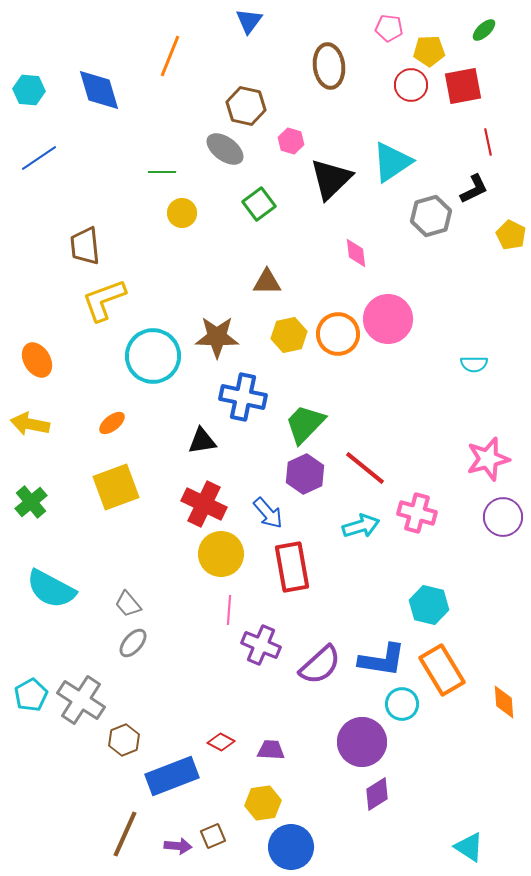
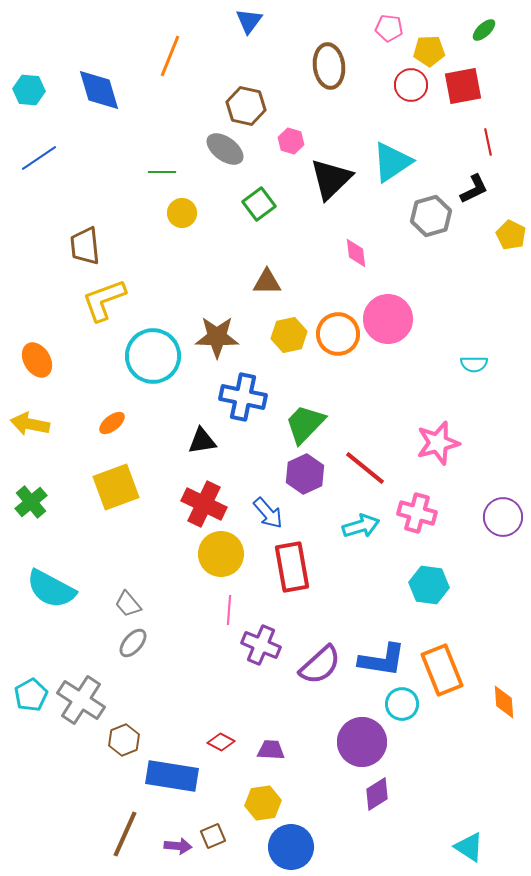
pink star at (488, 459): moved 50 px left, 16 px up
cyan hexagon at (429, 605): moved 20 px up; rotated 6 degrees counterclockwise
orange rectangle at (442, 670): rotated 9 degrees clockwise
blue rectangle at (172, 776): rotated 30 degrees clockwise
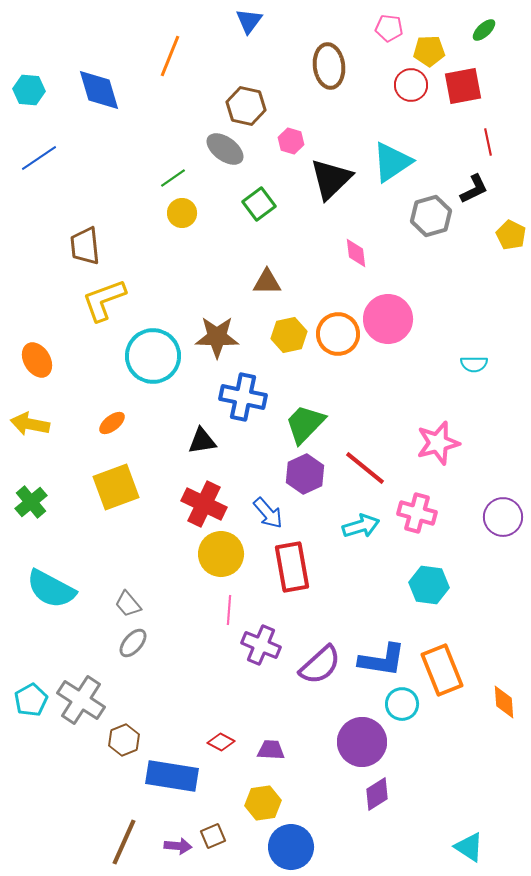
green line at (162, 172): moved 11 px right, 6 px down; rotated 36 degrees counterclockwise
cyan pentagon at (31, 695): moved 5 px down
brown line at (125, 834): moved 1 px left, 8 px down
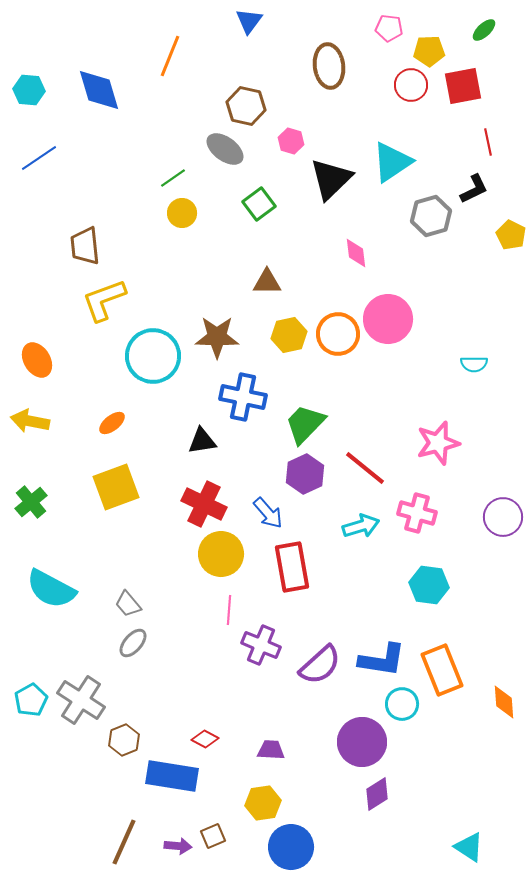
yellow arrow at (30, 424): moved 3 px up
red diamond at (221, 742): moved 16 px left, 3 px up
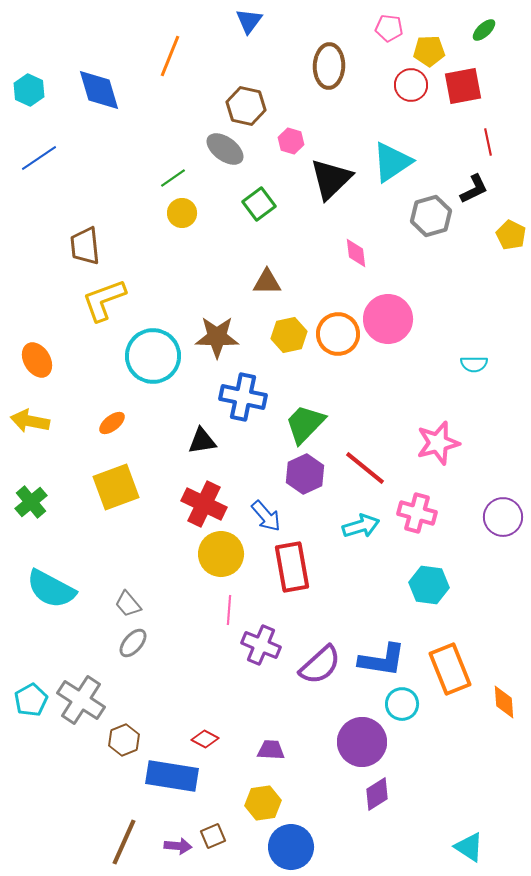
brown ellipse at (329, 66): rotated 9 degrees clockwise
cyan hexagon at (29, 90): rotated 20 degrees clockwise
blue arrow at (268, 513): moved 2 px left, 3 px down
orange rectangle at (442, 670): moved 8 px right, 1 px up
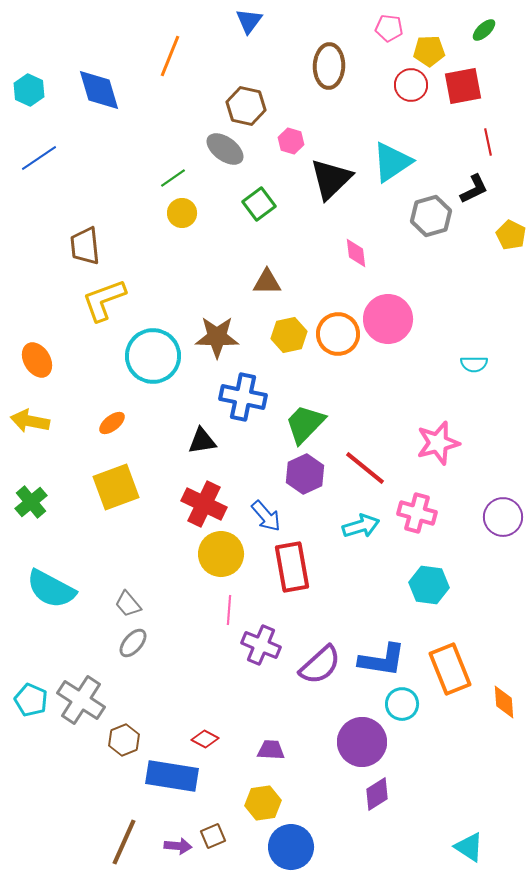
cyan pentagon at (31, 700): rotated 20 degrees counterclockwise
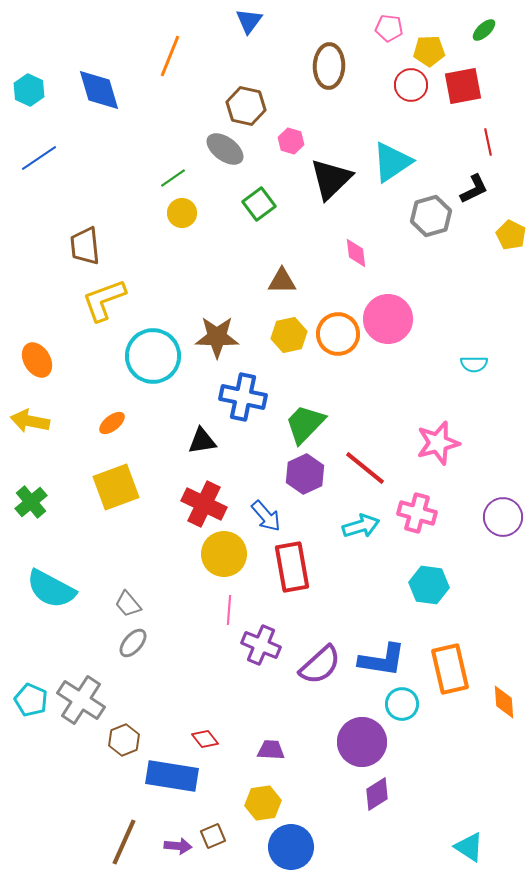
brown triangle at (267, 282): moved 15 px right, 1 px up
yellow circle at (221, 554): moved 3 px right
orange rectangle at (450, 669): rotated 9 degrees clockwise
red diamond at (205, 739): rotated 24 degrees clockwise
